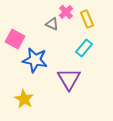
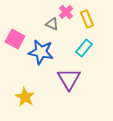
blue star: moved 6 px right, 8 px up
yellow star: moved 1 px right, 2 px up
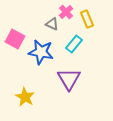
cyan rectangle: moved 10 px left, 4 px up
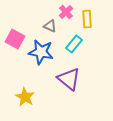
yellow rectangle: rotated 18 degrees clockwise
gray triangle: moved 2 px left, 2 px down
purple triangle: rotated 20 degrees counterclockwise
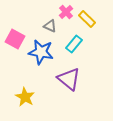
yellow rectangle: rotated 42 degrees counterclockwise
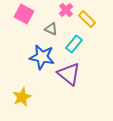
pink cross: moved 2 px up
gray triangle: moved 1 px right, 3 px down
pink square: moved 9 px right, 25 px up
blue star: moved 1 px right, 5 px down
purple triangle: moved 5 px up
yellow star: moved 3 px left; rotated 18 degrees clockwise
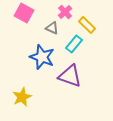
pink cross: moved 1 px left, 2 px down
pink square: moved 1 px up
yellow rectangle: moved 6 px down
gray triangle: moved 1 px right, 1 px up
blue star: rotated 10 degrees clockwise
purple triangle: moved 1 px right, 2 px down; rotated 20 degrees counterclockwise
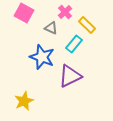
gray triangle: moved 1 px left
purple triangle: rotated 45 degrees counterclockwise
yellow star: moved 2 px right, 4 px down
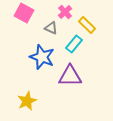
purple triangle: rotated 25 degrees clockwise
yellow star: moved 3 px right
